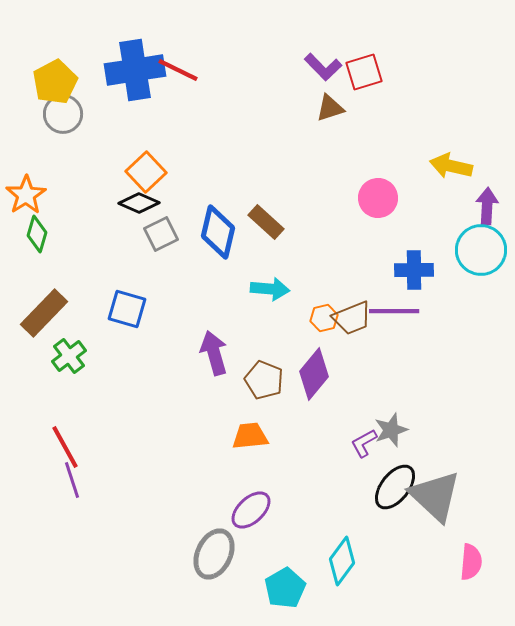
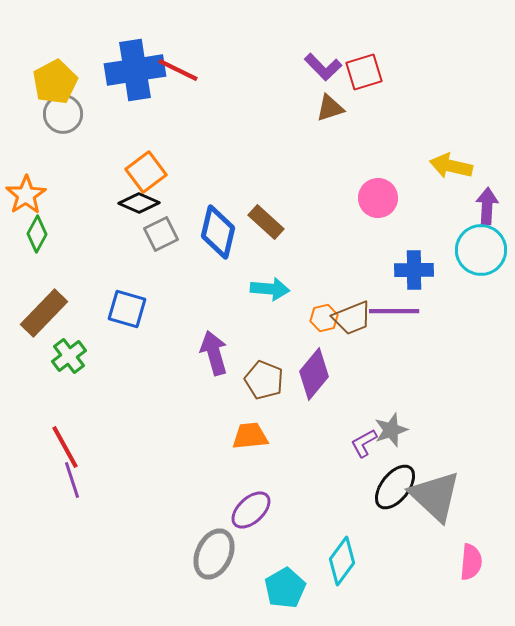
orange square at (146, 172): rotated 6 degrees clockwise
green diamond at (37, 234): rotated 12 degrees clockwise
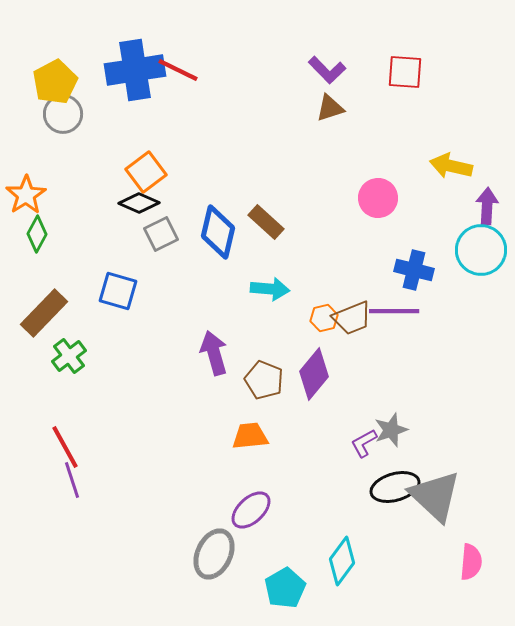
purple L-shape at (323, 67): moved 4 px right, 3 px down
red square at (364, 72): moved 41 px right; rotated 21 degrees clockwise
blue cross at (414, 270): rotated 15 degrees clockwise
blue square at (127, 309): moved 9 px left, 18 px up
black ellipse at (395, 487): rotated 36 degrees clockwise
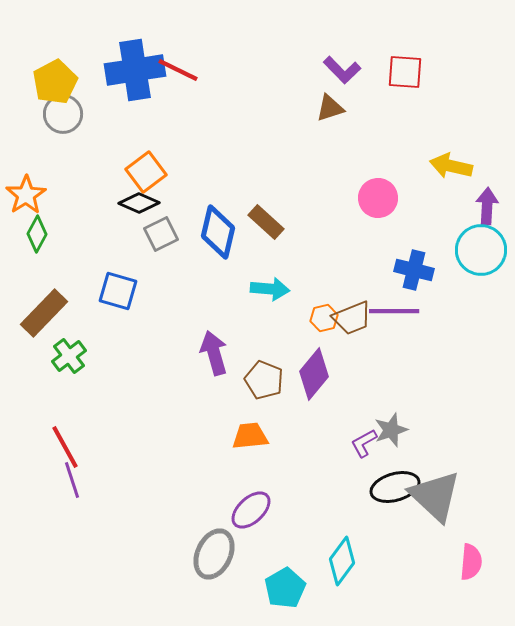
purple L-shape at (327, 70): moved 15 px right
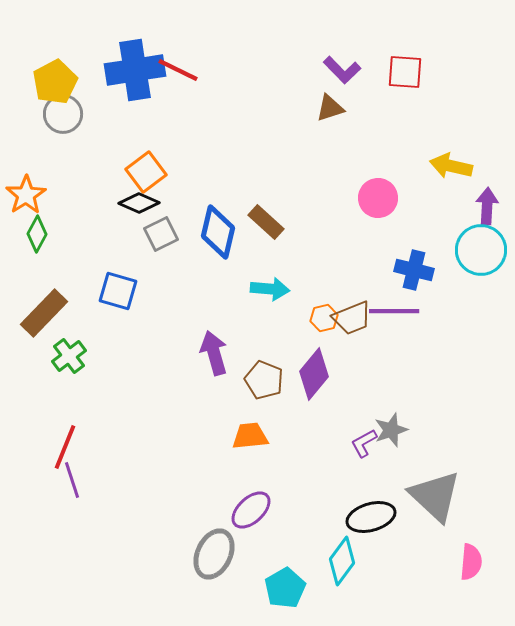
red line at (65, 447): rotated 51 degrees clockwise
black ellipse at (395, 487): moved 24 px left, 30 px down
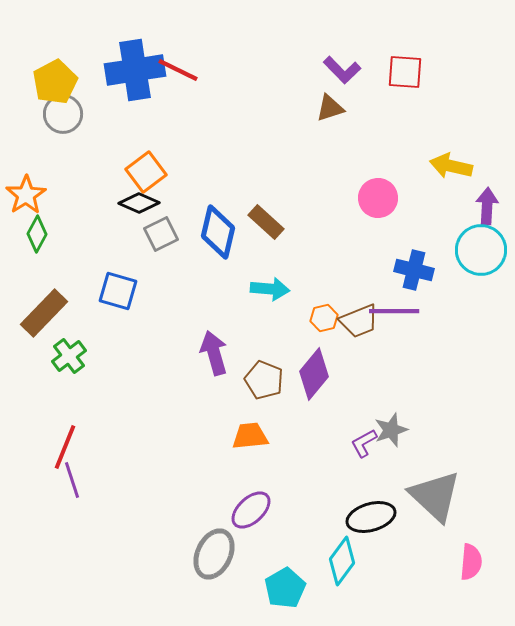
brown trapezoid at (352, 318): moved 7 px right, 3 px down
